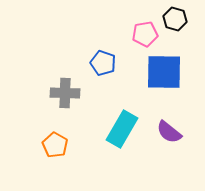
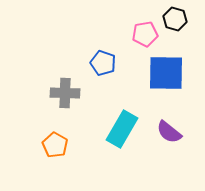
blue square: moved 2 px right, 1 px down
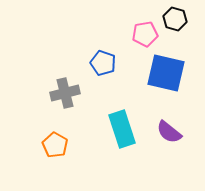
blue square: rotated 12 degrees clockwise
gray cross: rotated 16 degrees counterclockwise
cyan rectangle: rotated 48 degrees counterclockwise
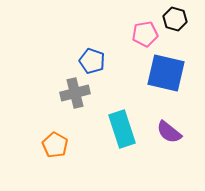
blue pentagon: moved 11 px left, 2 px up
gray cross: moved 10 px right
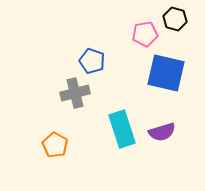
purple semicircle: moved 7 px left; rotated 56 degrees counterclockwise
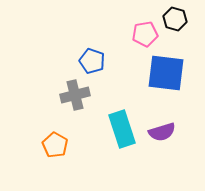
blue square: rotated 6 degrees counterclockwise
gray cross: moved 2 px down
